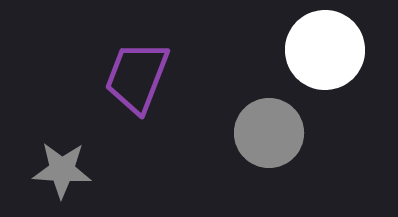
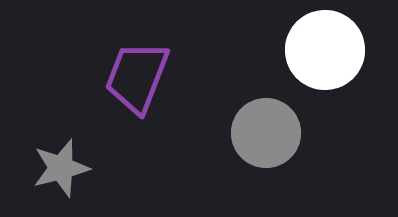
gray circle: moved 3 px left
gray star: moved 1 px left, 2 px up; rotated 18 degrees counterclockwise
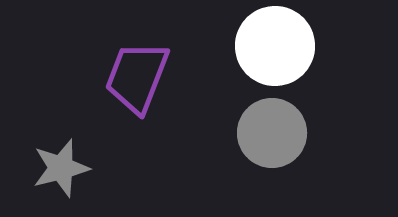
white circle: moved 50 px left, 4 px up
gray circle: moved 6 px right
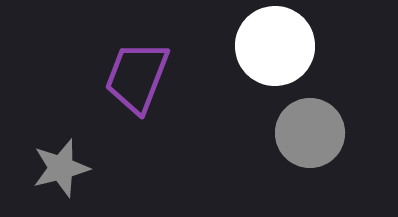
gray circle: moved 38 px right
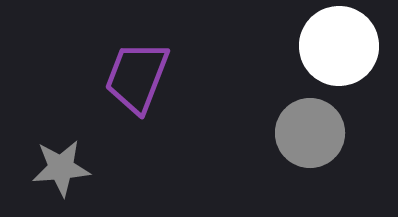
white circle: moved 64 px right
gray star: rotated 10 degrees clockwise
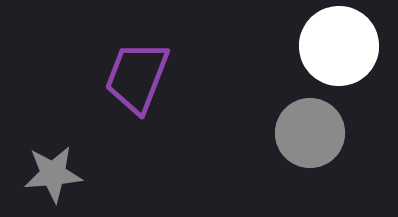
gray star: moved 8 px left, 6 px down
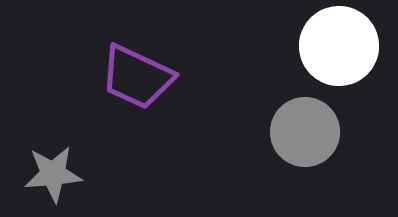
purple trapezoid: rotated 86 degrees counterclockwise
gray circle: moved 5 px left, 1 px up
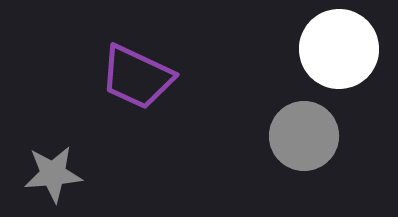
white circle: moved 3 px down
gray circle: moved 1 px left, 4 px down
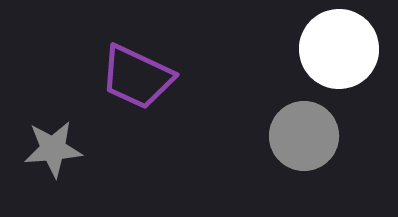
gray star: moved 25 px up
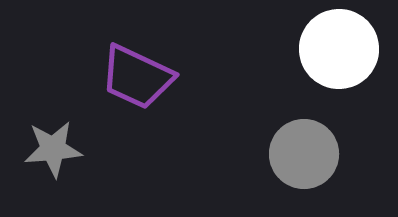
gray circle: moved 18 px down
